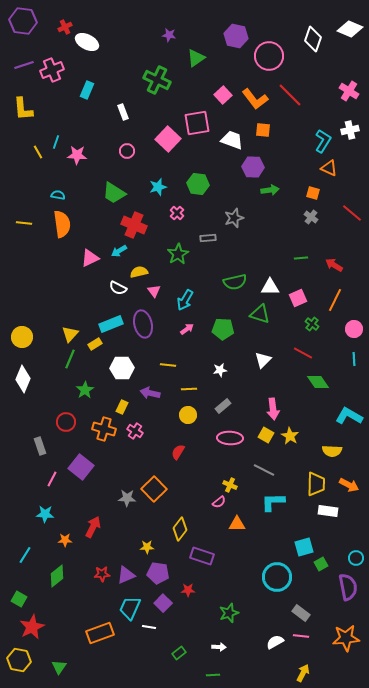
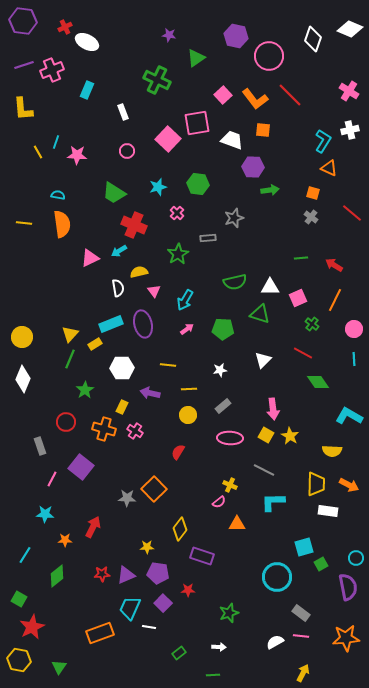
white semicircle at (118, 288): rotated 126 degrees counterclockwise
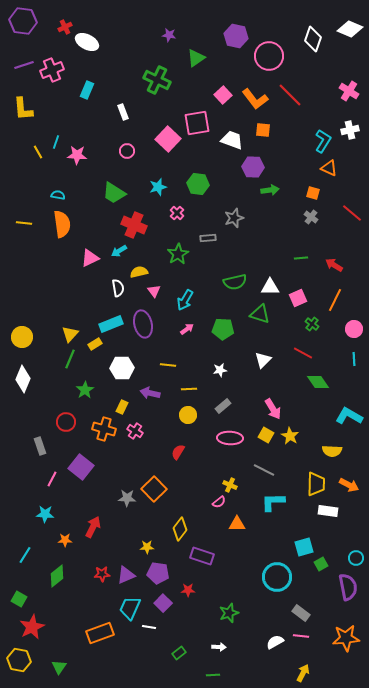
pink arrow at (273, 409): rotated 25 degrees counterclockwise
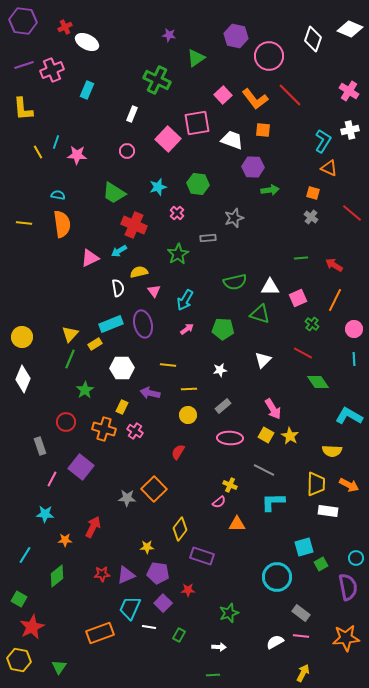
white rectangle at (123, 112): moved 9 px right, 2 px down; rotated 42 degrees clockwise
green rectangle at (179, 653): moved 18 px up; rotated 24 degrees counterclockwise
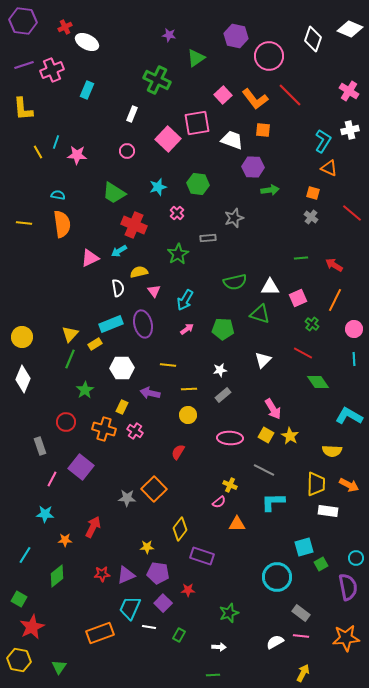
gray rectangle at (223, 406): moved 11 px up
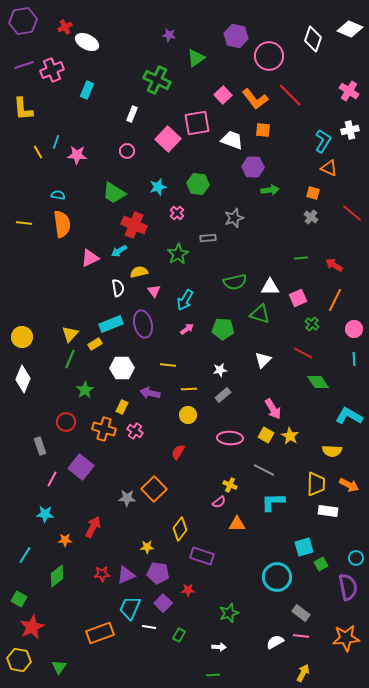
purple hexagon at (23, 21): rotated 16 degrees counterclockwise
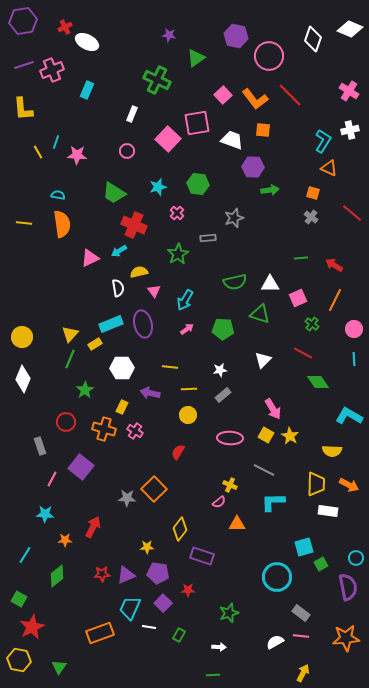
white triangle at (270, 287): moved 3 px up
yellow line at (168, 365): moved 2 px right, 2 px down
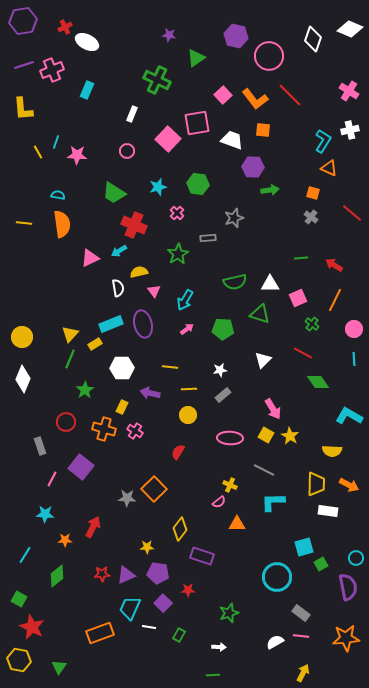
red star at (32, 627): rotated 20 degrees counterclockwise
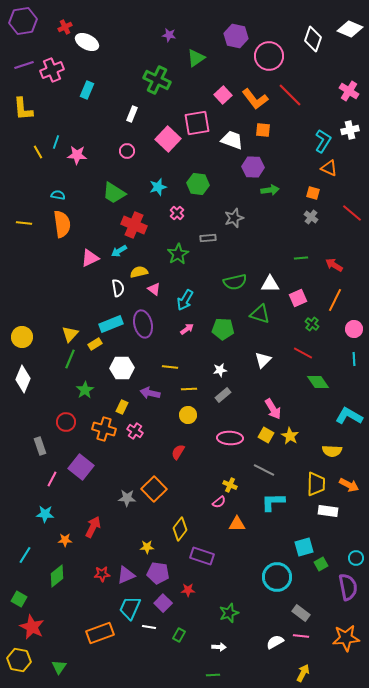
pink triangle at (154, 291): moved 2 px up; rotated 16 degrees counterclockwise
